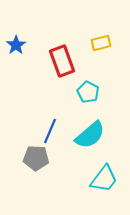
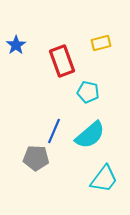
cyan pentagon: rotated 15 degrees counterclockwise
blue line: moved 4 px right
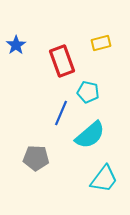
blue line: moved 7 px right, 18 px up
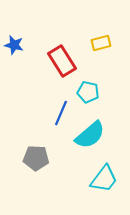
blue star: moved 2 px left; rotated 24 degrees counterclockwise
red rectangle: rotated 12 degrees counterclockwise
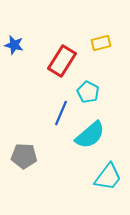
red rectangle: rotated 64 degrees clockwise
cyan pentagon: rotated 15 degrees clockwise
gray pentagon: moved 12 px left, 2 px up
cyan trapezoid: moved 4 px right, 2 px up
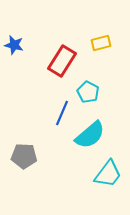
blue line: moved 1 px right
cyan trapezoid: moved 3 px up
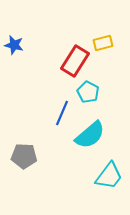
yellow rectangle: moved 2 px right
red rectangle: moved 13 px right
cyan trapezoid: moved 1 px right, 2 px down
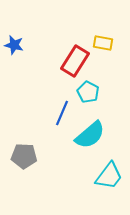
yellow rectangle: rotated 24 degrees clockwise
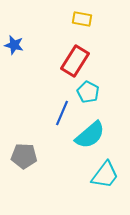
yellow rectangle: moved 21 px left, 24 px up
cyan trapezoid: moved 4 px left, 1 px up
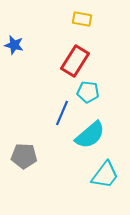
cyan pentagon: rotated 20 degrees counterclockwise
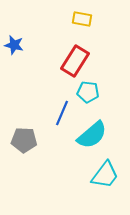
cyan semicircle: moved 2 px right
gray pentagon: moved 16 px up
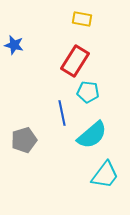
blue line: rotated 35 degrees counterclockwise
gray pentagon: rotated 20 degrees counterclockwise
